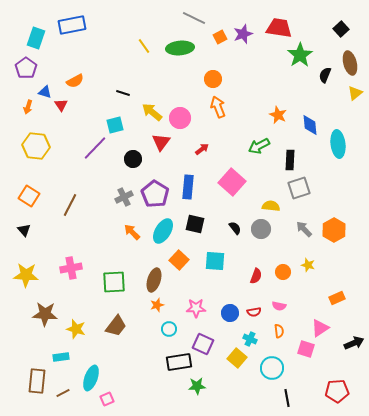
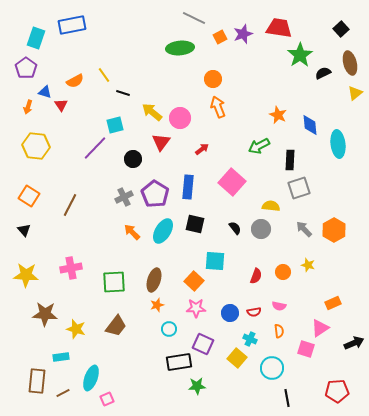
yellow line at (144, 46): moved 40 px left, 29 px down
black semicircle at (325, 75): moved 2 px left, 2 px up; rotated 42 degrees clockwise
orange square at (179, 260): moved 15 px right, 21 px down
orange rectangle at (337, 298): moved 4 px left, 5 px down
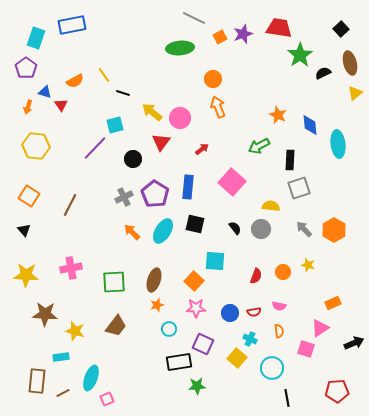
yellow star at (76, 329): moved 1 px left, 2 px down
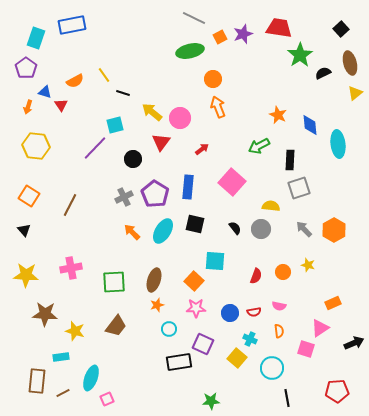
green ellipse at (180, 48): moved 10 px right, 3 px down; rotated 8 degrees counterclockwise
green star at (197, 386): moved 14 px right, 15 px down
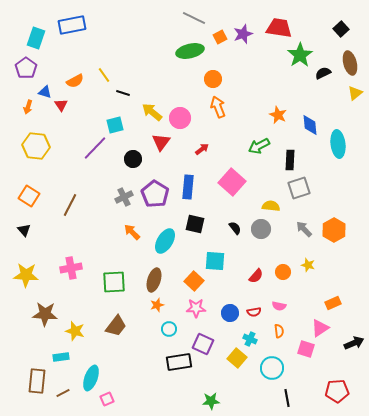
cyan ellipse at (163, 231): moved 2 px right, 10 px down
red semicircle at (256, 276): rotated 21 degrees clockwise
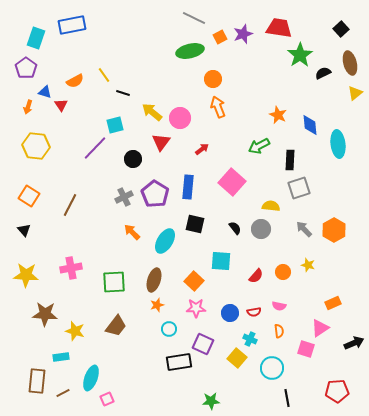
cyan square at (215, 261): moved 6 px right
